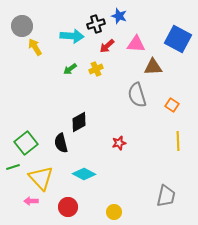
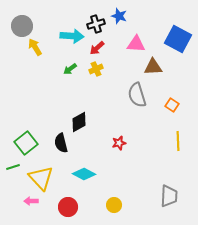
red arrow: moved 10 px left, 2 px down
gray trapezoid: moved 3 px right; rotated 10 degrees counterclockwise
yellow circle: moved 7 px up
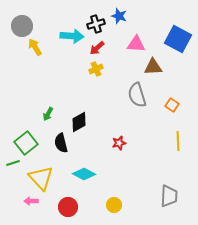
green arrow: moved 22 px left, 45 px down; rotated 24 degrees counterclockwise
green line: moved 4 px up
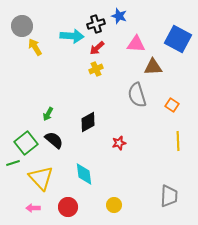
black diamond: moved 9 px right
black semicircle: moved 7 px left, 3 px up; rotated 144 degrees clockwise
cyan diamond: rotated 55 degrees clockwise
pink arrow: moved 2 px right, 7 px down
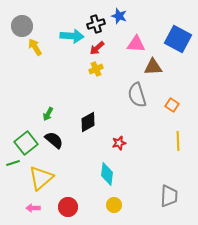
cyan diamond: moved 23 px right; rotated 15 degrees clockwise
yellow triangle: rotated 32 degrees clockwise
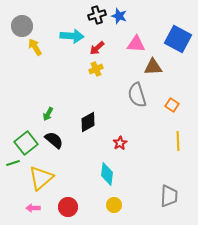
black cross: moved 1 px right, 9 px up
red star: moved 1 px right; rotated 16 degrees counterclockwise
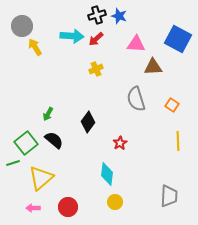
red arrow: moved 1 px left, 9 px up
gray semicircle: moved 1 px left, 4 px down
black diamond: rotated 25 degrees counterclockwise
yellow circle: moved 1 px right, 3 px up
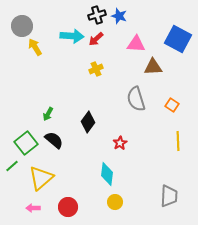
green line: moved 1 px left, 3 px down; rotated 24 degrees counterclockwise
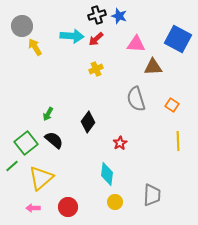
gray trapezoid: moved 17 px left, 1 px up
